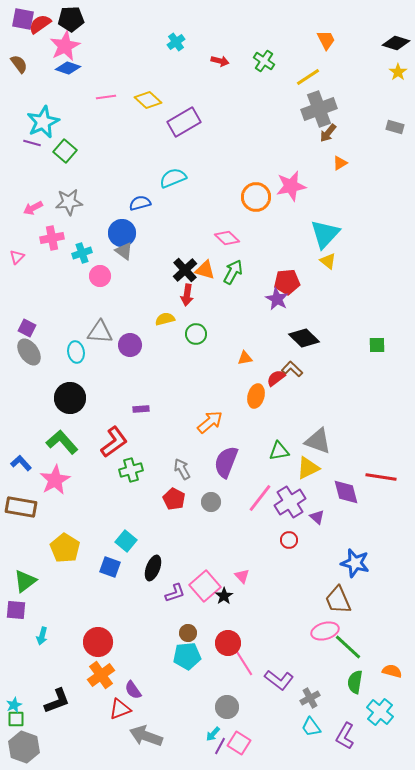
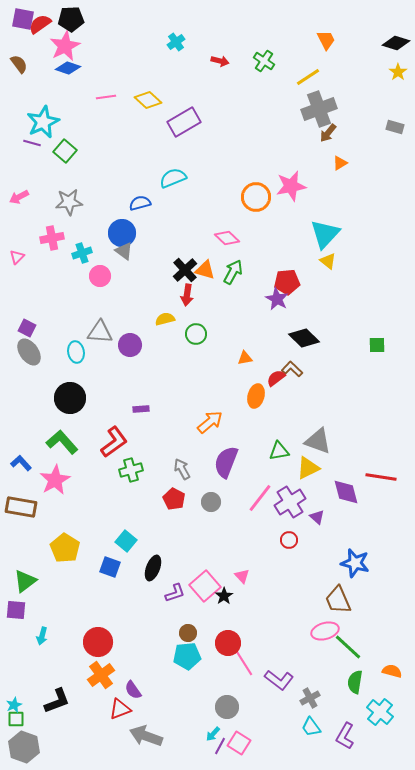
pink arrow at (33, 208): moved 14 px left, 11 px up
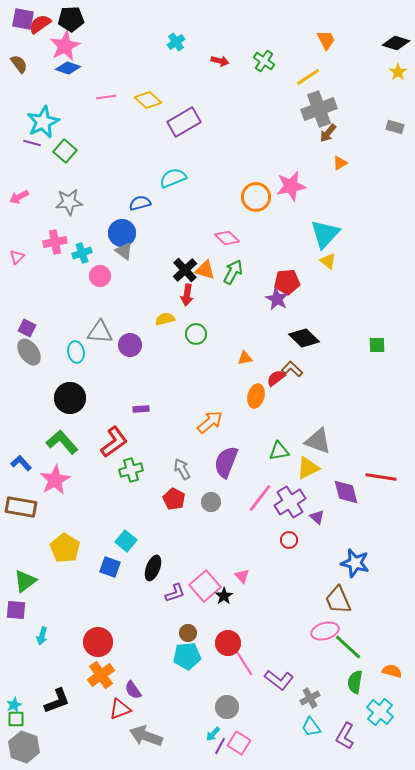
pink cross at (52, 238): moved 3 px right, 4 px down
